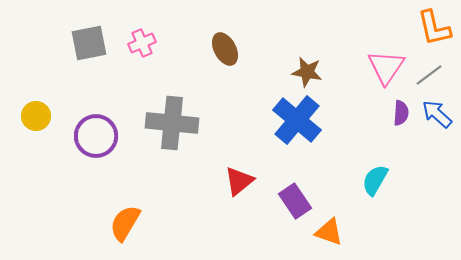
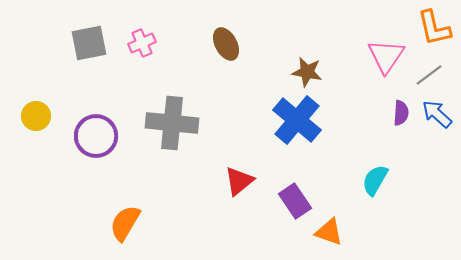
brown ellipse: moved 1 px right, 5 px up
pink triangle: moved 11 px up
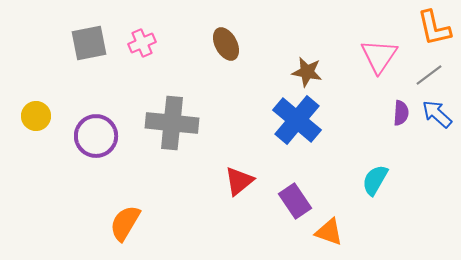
pink triangle: moved 7 px left
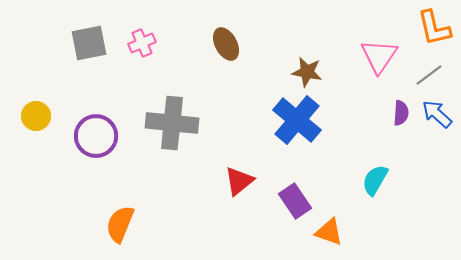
orange semicircle: moved 5 px left, 1 px down; rotated 9 degrees counterclockwise
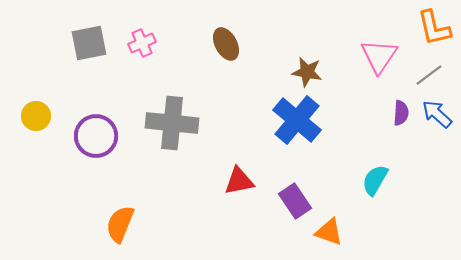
red triangle: rotated 28 degrees clockwise
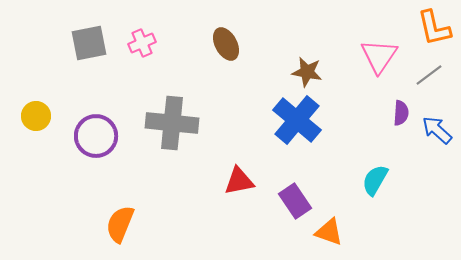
blue arrow: moved 16 px down
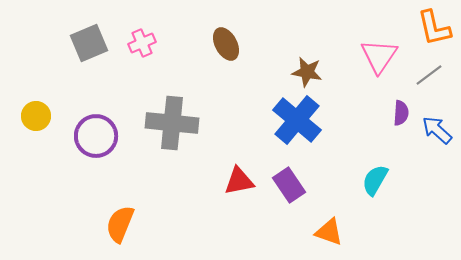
gray square: rotated 12 degrees counterclockwise
purple rectangle: moved 6 px left, 16 px up
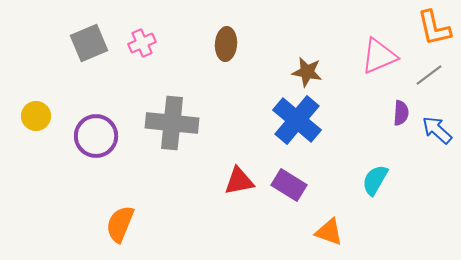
brown ellipse: rotated 32 degrees clockwise
pink triangle: rotated 33 degrees clockwise
purple rectangle: rotated 24 degrees counterclockwise
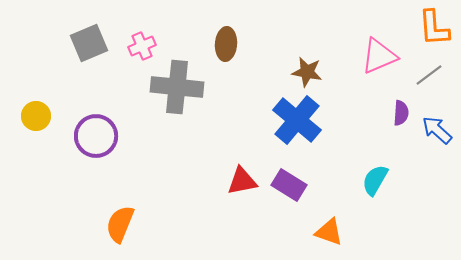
orange L-shape: rotated 9 degrees clockwise
pink cross: moved 3 px down
gray cross: moved 5 px right, 36 px up
red triangle: moved 3 px right
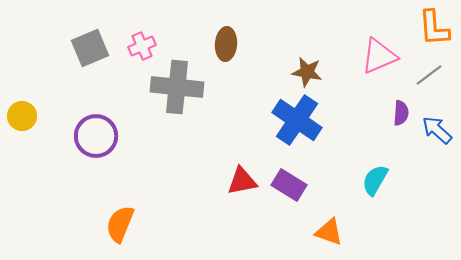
gray square: moved 1 px right, 5 px down
yellow circle: moved 14 px left
blue cross: rotated 6 degrees counterclockwise
